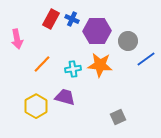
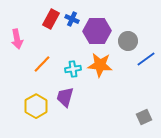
purple trapezoid: rotated 90 degrees counterclockwise
gray square: moved 26 px right
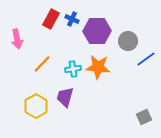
orange star: moved 2 px left, 2 px down
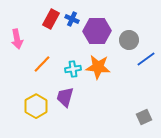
gray circle: moved 1 px right, 1 px up
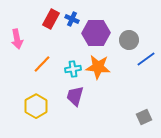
purple hexagon: moved 1 px left, 2 px down
purple trapezoid: moved 10 px right, 1 px up
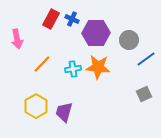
purple trapezoid: moved 11 px left, 16 px down
gray square: moved 23 px up
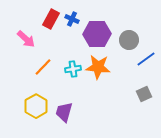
purple hexagon: moved 1 px right, 1 px down
pink arrow: moved 9 px right; rotated 36 degrees counterclockwise
orange line: moved 1 px right, 3 px down
